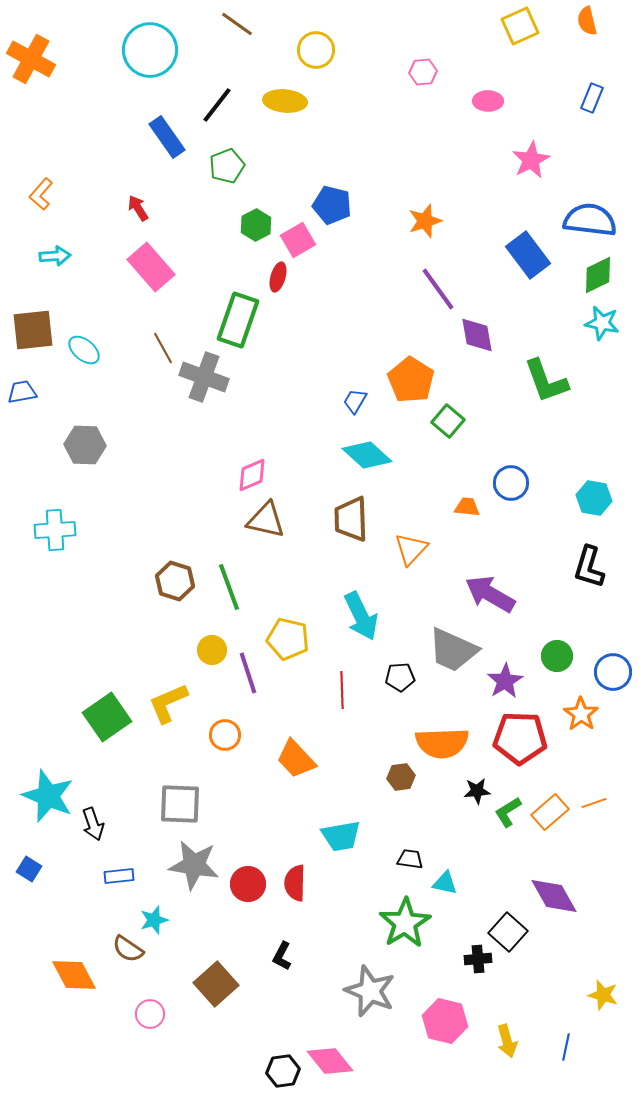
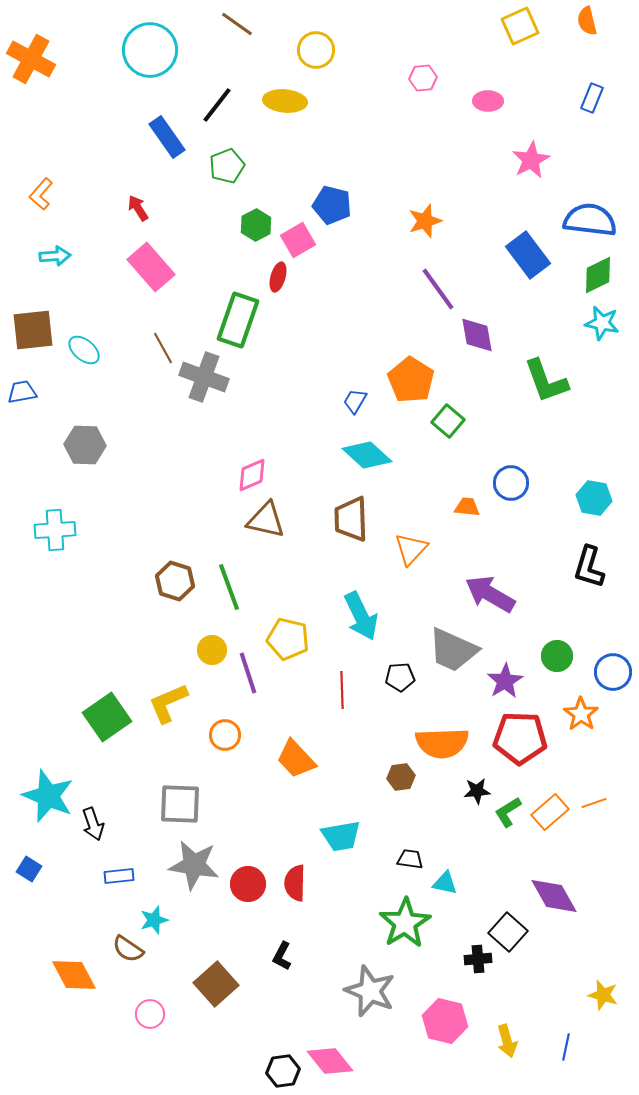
pink hexagon at (423, 72): moved 6 px down
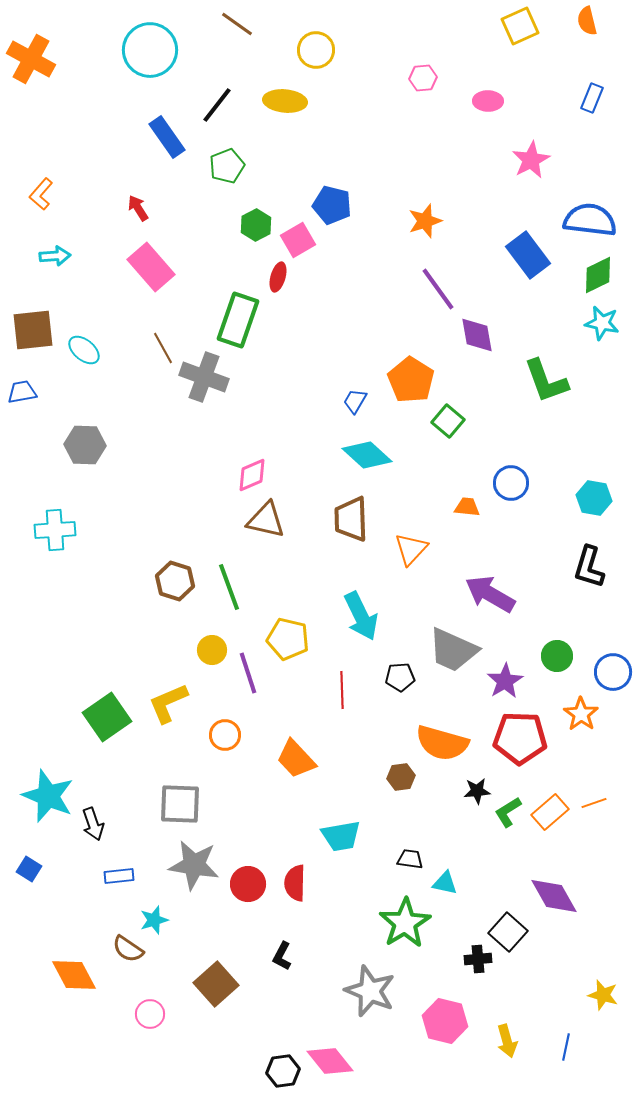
orange semicircle at (442, 743): rotated 18 degrees clockwise
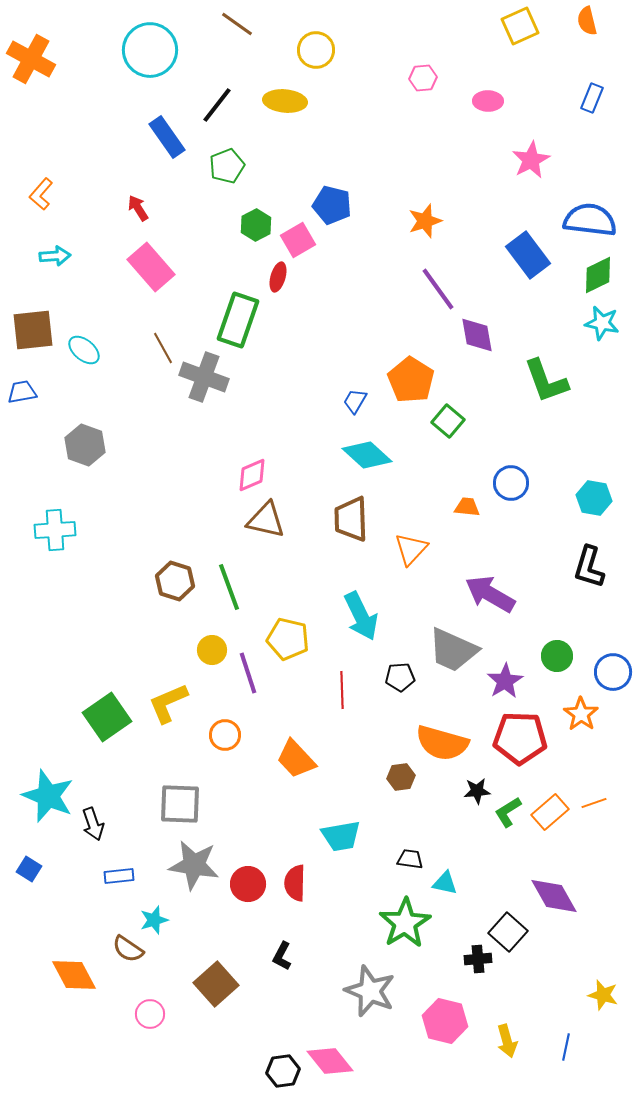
gray hexagon at (85, 445): rotated 18 degrees clockwise
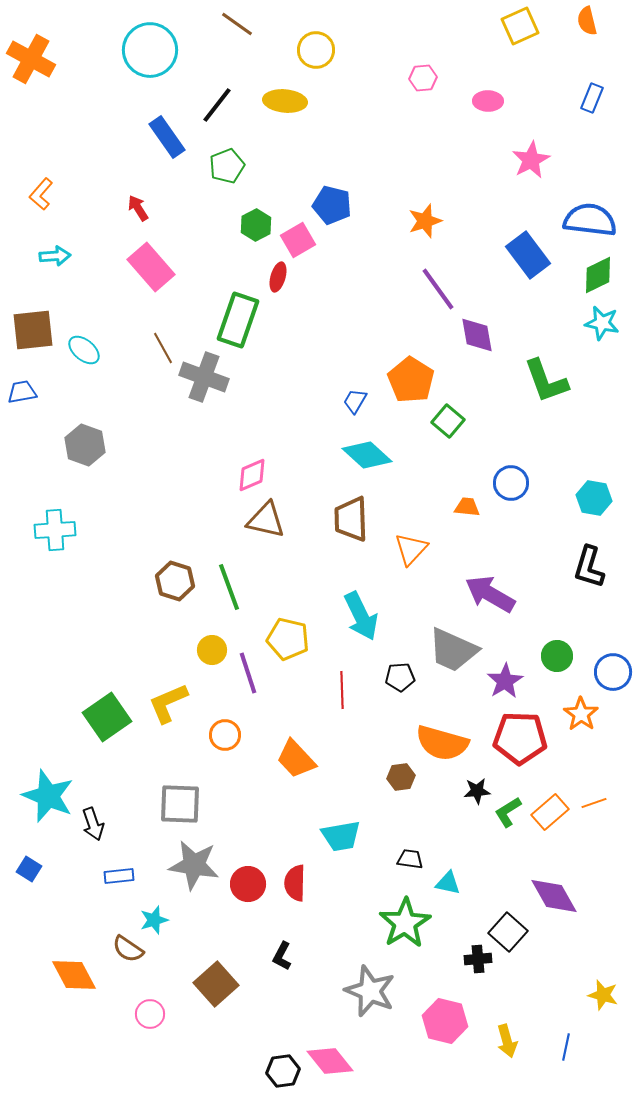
cyan triangle at (445, 883): moved 3 px right
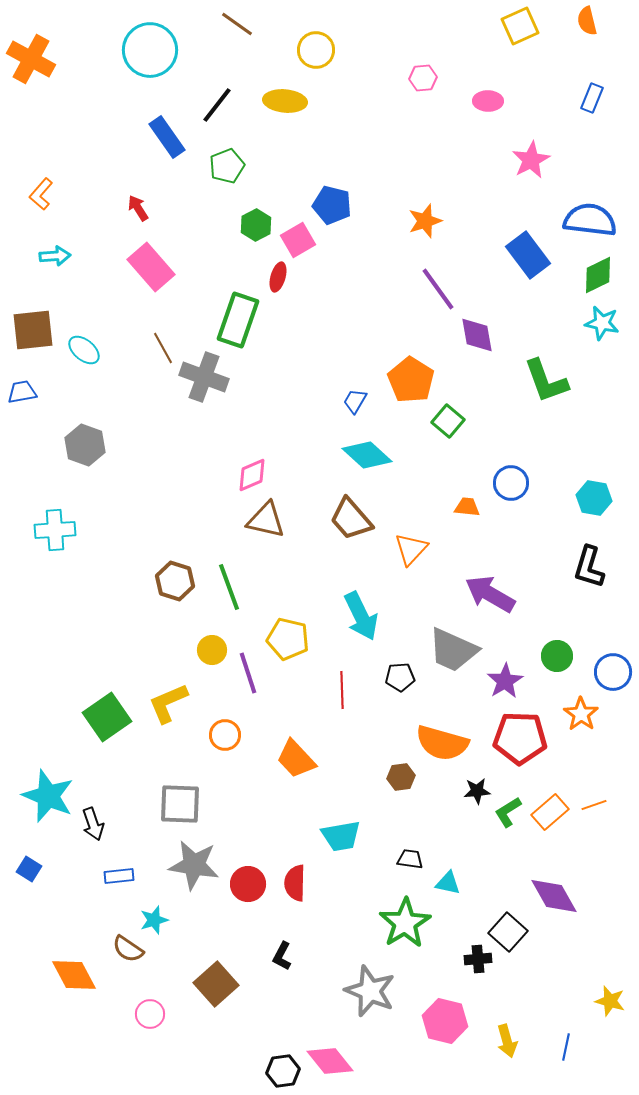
brown trapezoid at (351, 519): rotated 39 degrees counterclockwise
orange line at (594, 803): moved 2 px down
yellow star at (603, 995): moved 7 px right, 6 px down
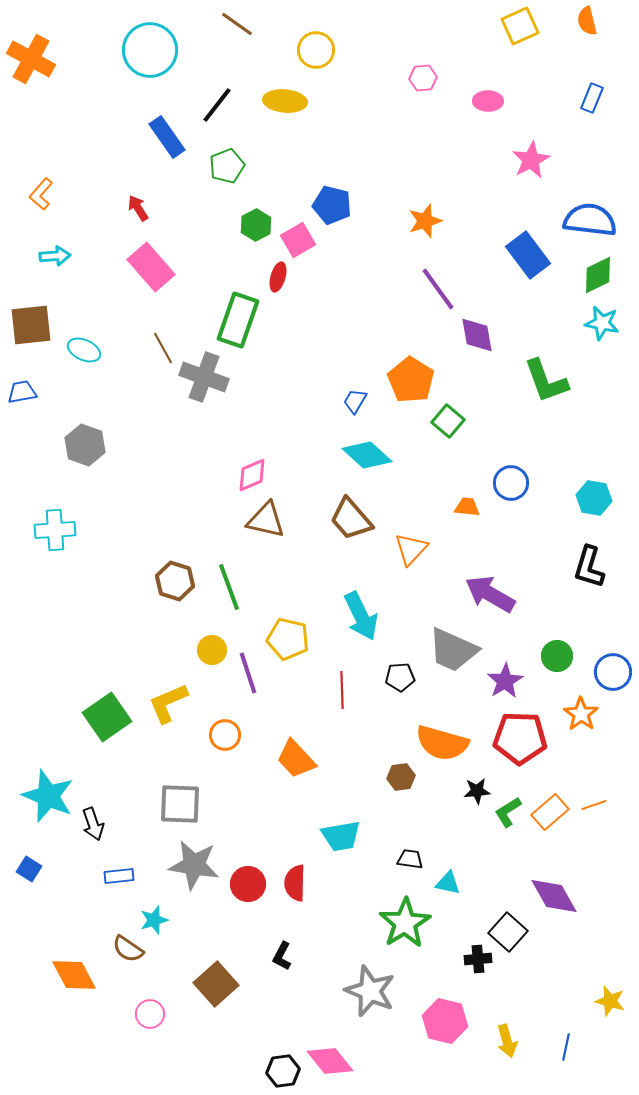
brown square at (33, 330): moved 2 px left, 5 px up
cyan ellipse at (84, 350): rotated 16 degrees counterclockwise
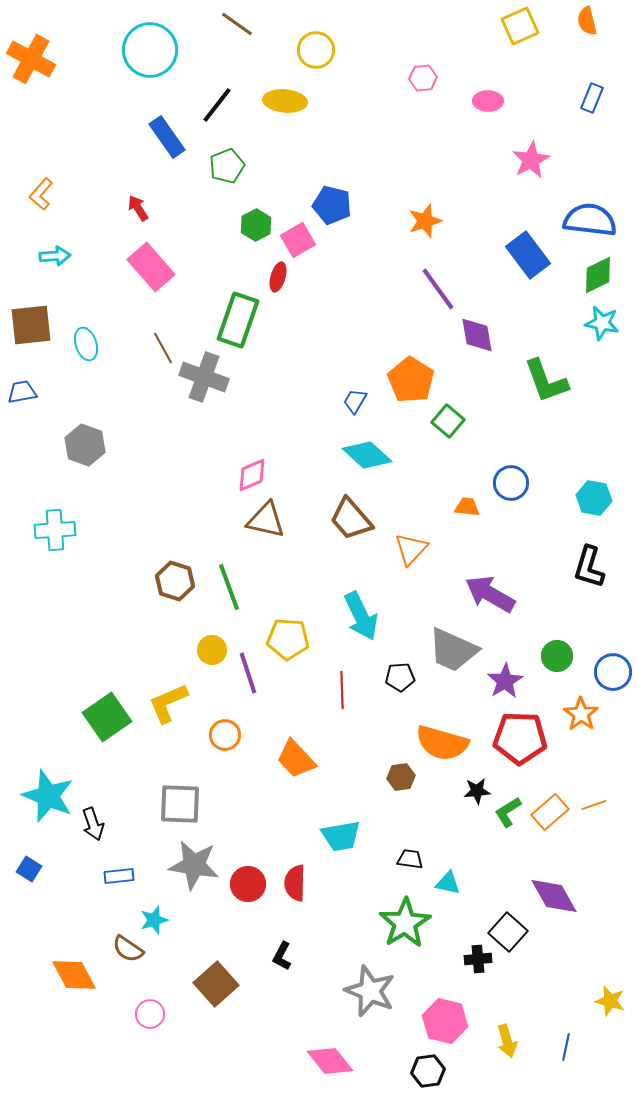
cyan ellipse at (84, 350): moved 2 px right, 6 px up; rotated 48 degrees clockwise
yellow pentagon at (288, 639): rotated 9 degrees counterclockwise
black hexagon at (283, 1071): moved 145 px right
